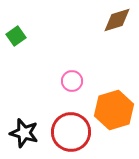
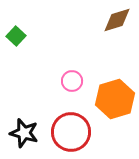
green square: rotated 12 degrees counterclockwise
orange hexagon: moved 1 px right, 11 px up
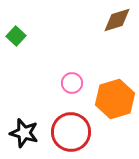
pink circle: moved 2 px down
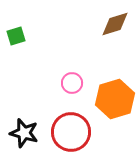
brown diamond: moved 2 px left, 4 px down
green square: rotated 30 degrees clockwise
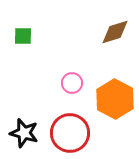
brown diamond: moved 8 px down
green square: moved 7 px right; rotated 18 degrees clockwise
orange hexagon: rotated 15 degrees counterclockwise
red circle: moved 1 px left, 1 px down
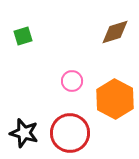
green square: rotated 18 degrees counterclockwise
pink circle: moved 2 px up
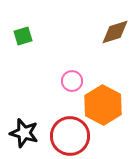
orange hexagon: moved 12 px left, 6 px down
red circle: moved 3 px down
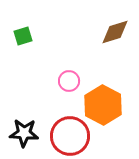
pink circle: moved 3 px left
black star: rotated 12 degrees counterclockwise
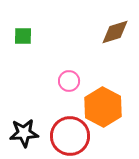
green square: rotated 18 degrees clockwise
orange hexagon: moved 2 px down
black star: rotated 8 degrees counterclockwise
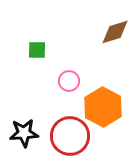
green square: moved 14 px right, 14 px down
